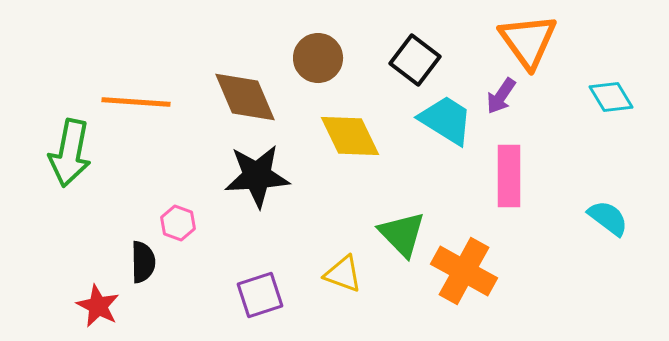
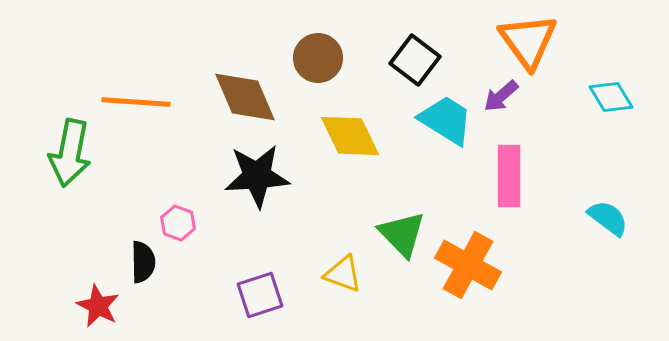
purple arrow: rotated 15 degrees clockwise
orange cross: moved 4 px right, 6 px up
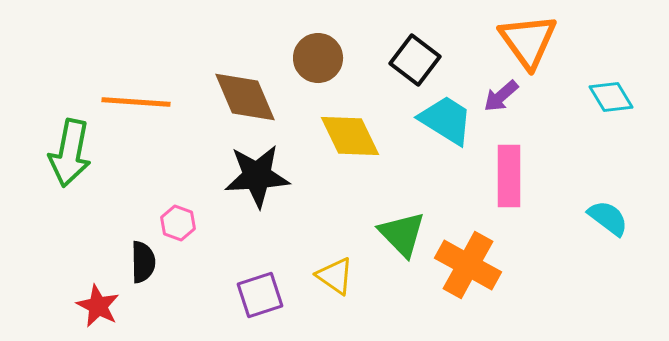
yellow triangle: moved 8 px left, 2 px down; rotated 15 degrees clockwise
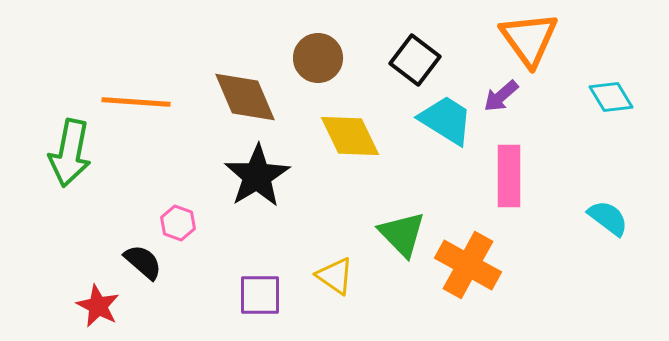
orange triangle: moved 1 px right, 2 px up
black star: rotated 28 degrees counterclockwise
black semicircle: rotated 48 degrees counterclockwise
purple square: rotated 18 degrees clockwise
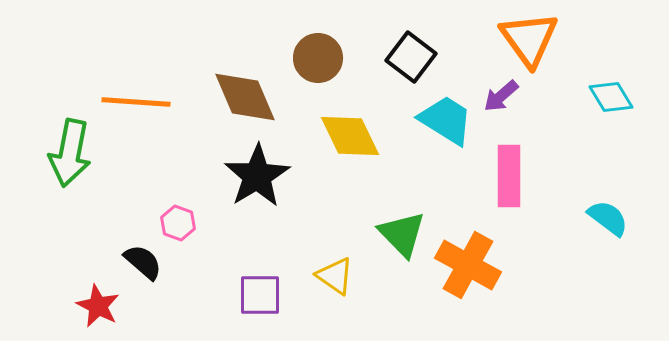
black square: moved 4 px left, 3 px up
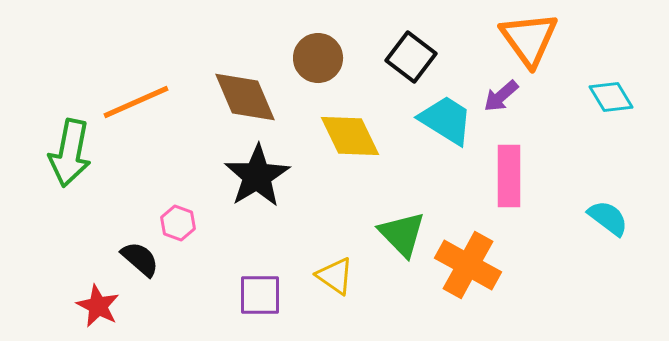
orange line: rotated 28 degrees counterclockwise
black semicircle: moved 3 px left, 3 px up
